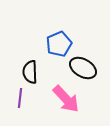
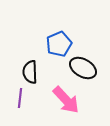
pink arrow: moved 1 px down
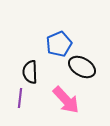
black ellipse: moved 1 px left, 1 px up
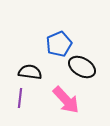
black semicircle: rotated 100 degrees clockwise
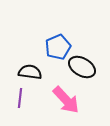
blue pentagon: moved 1 px left, 3 px down
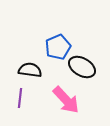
black semicircle: moved 2 px up
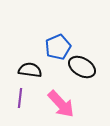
pink arrow: moved 5 px left, 4 px down
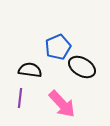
pink arrow: moved 1 px right
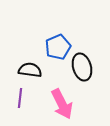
black ellipse: rotated 44 degrees clockwise
pink arrow: rotated 16 degrees clockwise
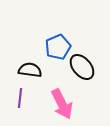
black ellipse: rotated 24 degrees counterclockwise
